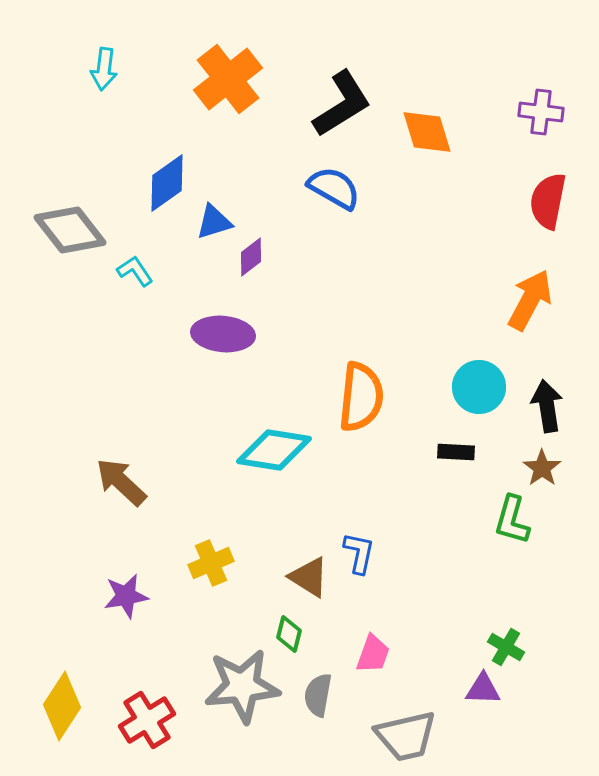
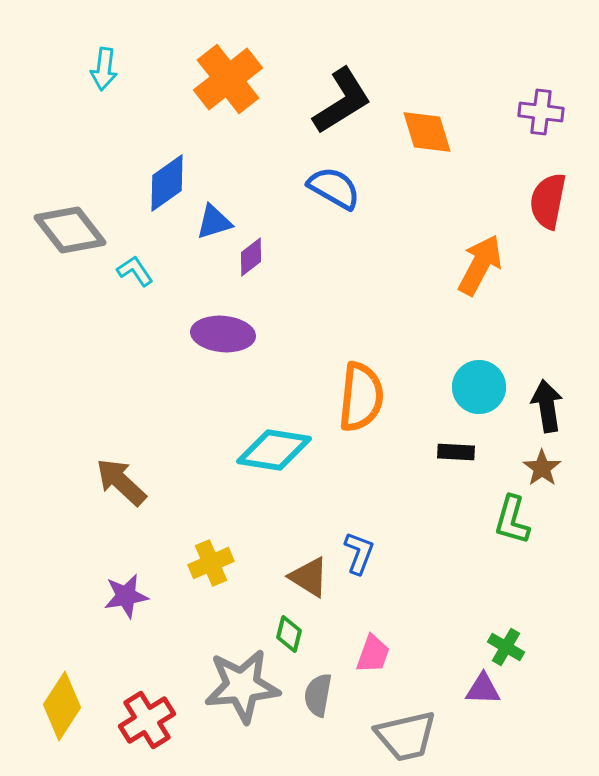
black L-shape: moved 3 px up
orange arrow: moved 50 px left, 35 px up
blue L-shape: rotated 9 degrees clockwise
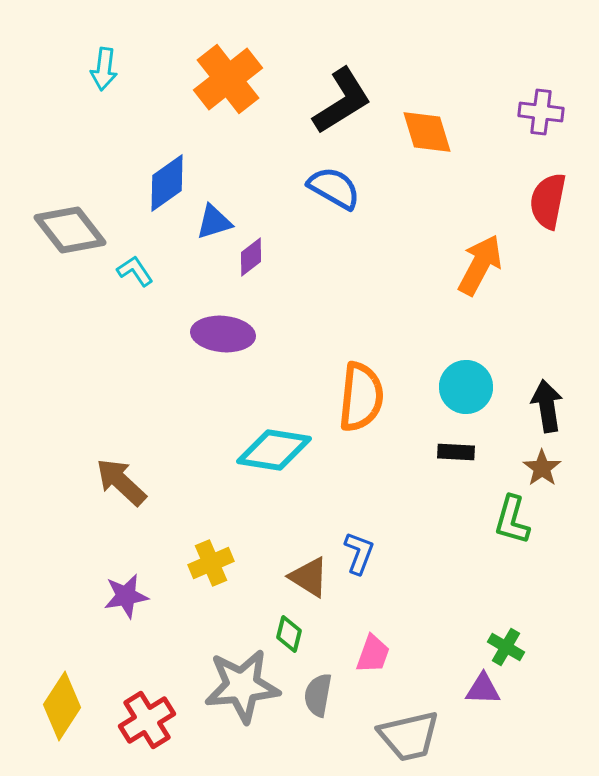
cyan circle: moved 13 px left
gray trapezoid: moved 3 px right
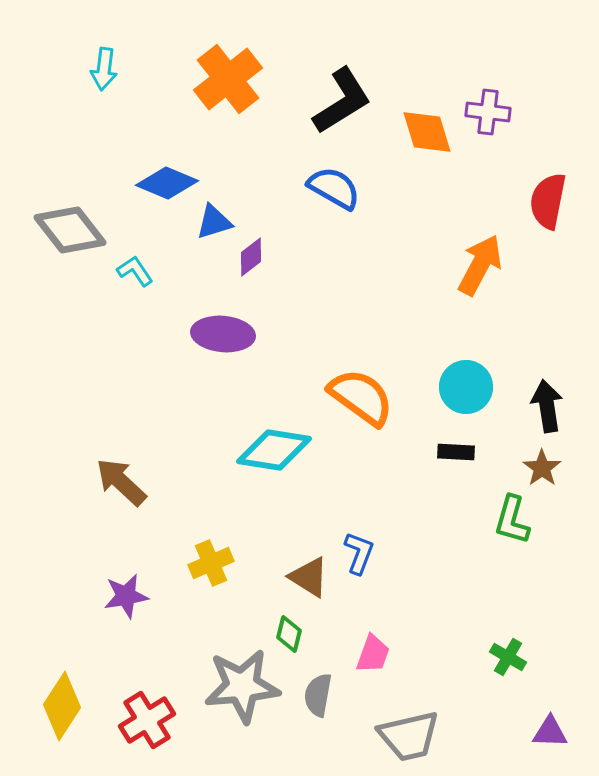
purple cross: moved 53 px left
blue diamond: rotated 58 degrees clockwise
orange semicircle: rotated 60 degrees counterclockwise
green cross: moved 2 px right, 10 px down
purple triangle: moved 67 px right, 43 px down
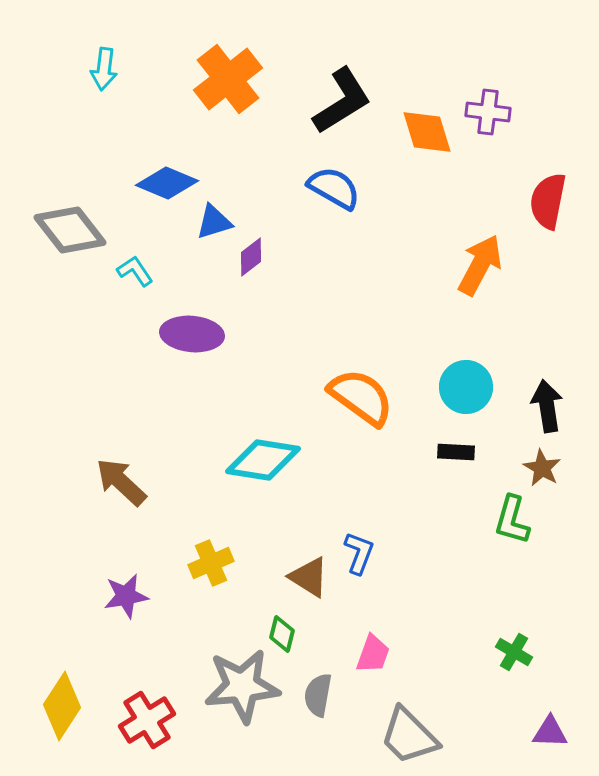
purple ellipse: moved 31 px left
cyan diamond: moved 11 px left, 10 px down
brown star: rotated 6 degrees counterclockwise
green diamond: moved 7 px left
green cross: moved 6 px right, 5 px up
gray trapezoid: rotated 58 degrees clockwise
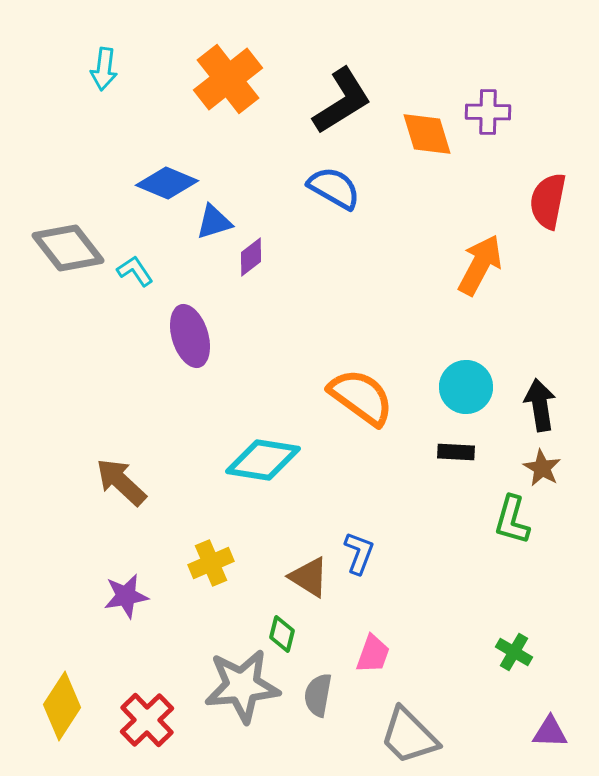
purple cross: rotated 6 degrees counterclockwise
orange diamond: moved 2 px down
gray diamond: moved 2 px left, 18 px down
purple ellipse: moved 2 px left, 2 px down; rotated 68 degrees clockwise
black arrow: moved 7 px left, 1 px up
red cross: rotated 12 degrees counterclockwise
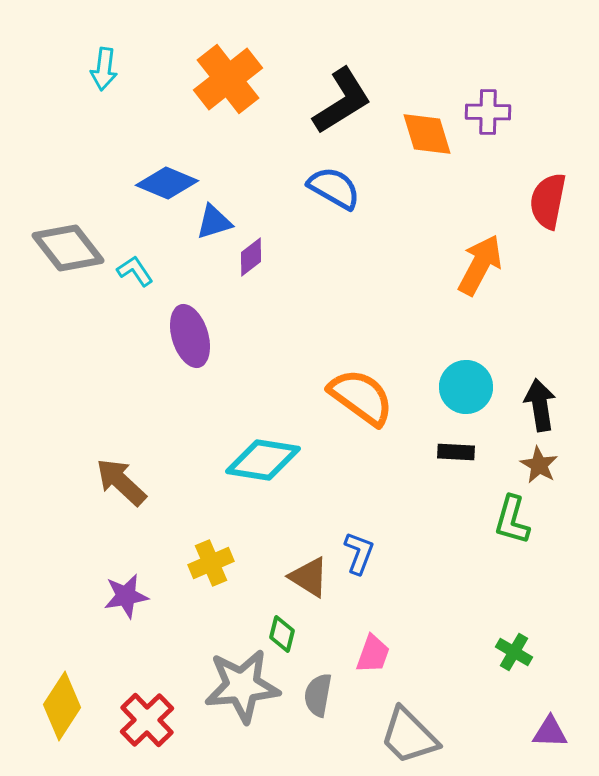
brown star: moved 3 px left, 3 px up
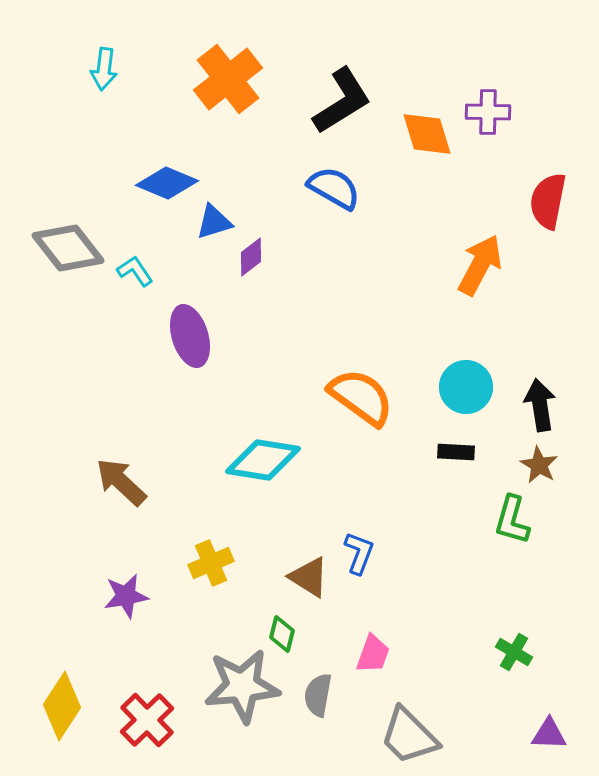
purple triangle: moved 1 px left, 2 px down
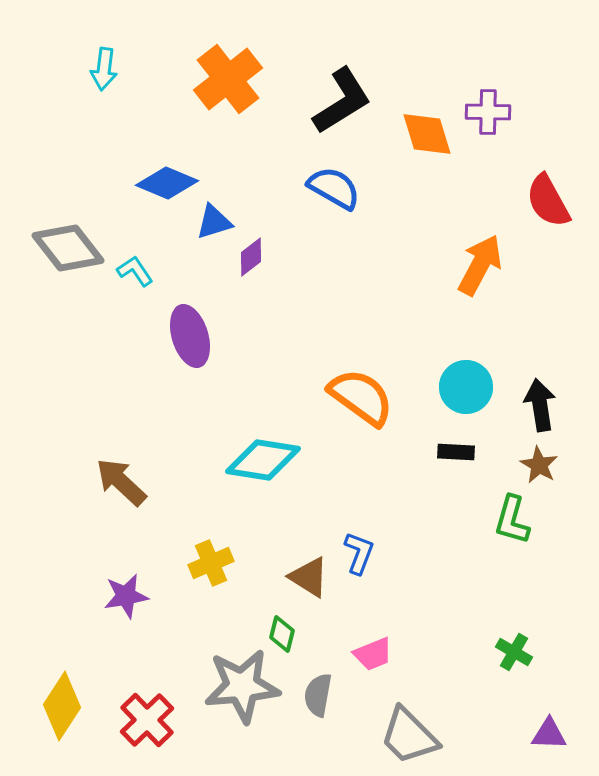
red semicircle: rotated 40 degrees counterclockwise
pink trapezoid: rotated 48 degrees clockwise
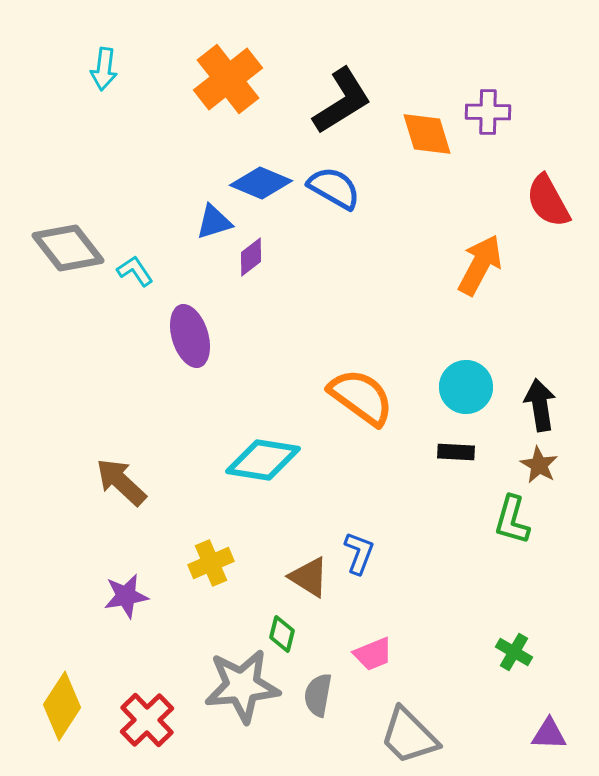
blue diamond: moved 94 px right
